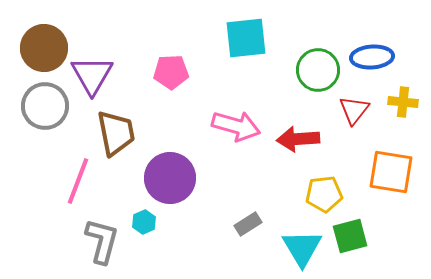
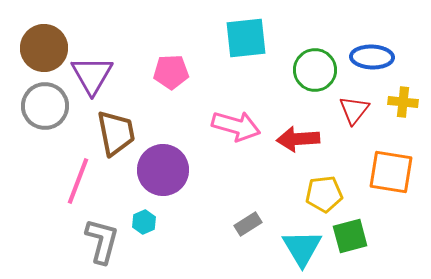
blue ellipse: rotated 6 degrees clockwise
green circle: moved 3 px left
purple circle: moved 7 px left, 8 px up
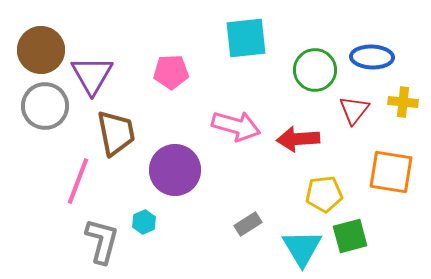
brown circle: moved 3 px left, 2 px down
purple circle: moved 12 px right
